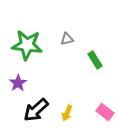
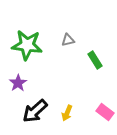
gray triangle: moved 1 px right, 1 px down
black arrow: moved 1 px left, 1 px down
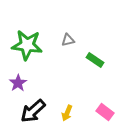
green rectangle: rotated 24 degrees counterclockwise
black arrow: moved 2 px left
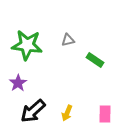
pink rectangle: moved 2 px down; rotated 54 degrees clockwise
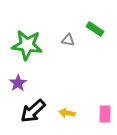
gray triangle: rotated 24 degrees clockwise
green rectangle: moved 31 px up
yellow arrow: rotated 77 degrees clockwise
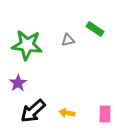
gray triangle: rotated 24 degrees counterclockwise
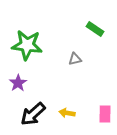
gray triangle: moved 7 px right, 19 px down
black arrow: moved 3 px down
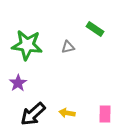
gray triangle: moved 7 px left, 12 px up
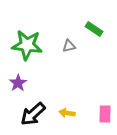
green rectangle: moved 1 px left
gray triangle: moved 1 px right, 1 px up
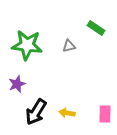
green rectangle: moved 2 px right, 1 px up
purple star: moved 1 px left, 1 px down; rotated 12 degrees clockwise
black arrow: moved 3 px right, 2 px up; rotated 16 degrees counterclockwise
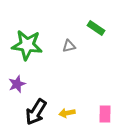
yellow arrow: rotated 21 degrees counterclockwise
